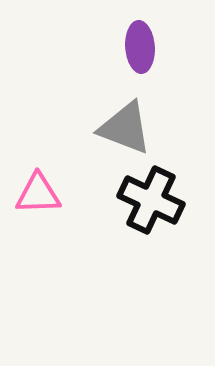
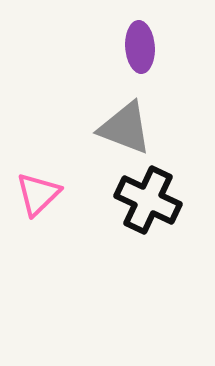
pink triangle: rotated 42 degrees counterclockwise
black cross: moved 3 px left
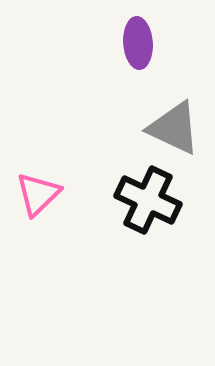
purple ellipse: moved 2 px left, 4 px up
gray triangle: moved 49 px right; rotated 4 degrees clockwise
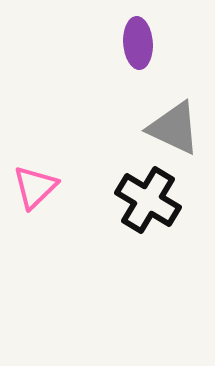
pink triangle: moved 3 px left, 7 px up
black cross: rotated 6 degrees clockwise
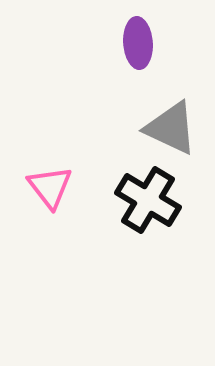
gray triangle: moved 3 px left
pink triangle: moved 15 px right; rotated 24 degrees counterclockwise
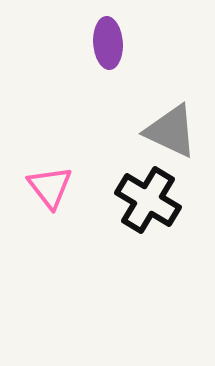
purple ellipse: moved 30 px left
gray triangle: moved 3 px down
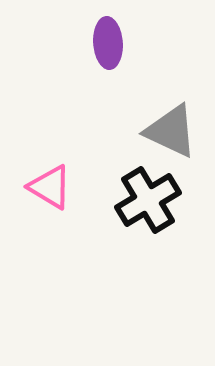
pink triangle: rotated 21 degrees counterclockwise
black cross: rotated 28 degrees clockwise
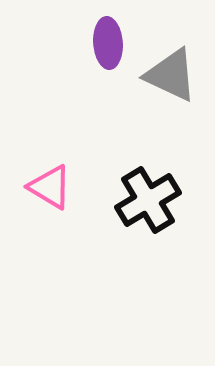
gray triangle: moved 56 px up
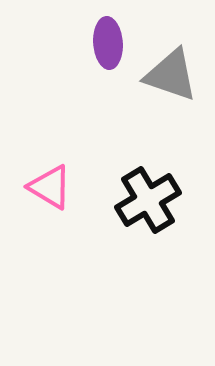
gray triangle: rotated 6 degrees counterclockwise
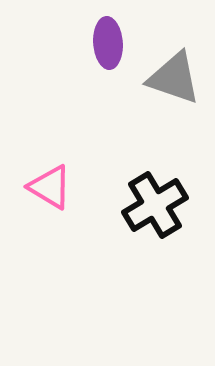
gray triangle: moved 3 px right, 3 px down
black cross: moved 7 px right, 5 px down
